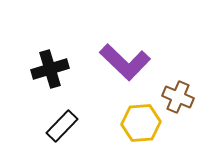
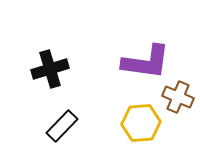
purple L-shape: moved 21 px right; rotated 36 degrees counterclockwise
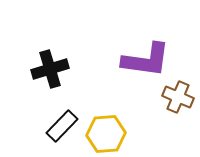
purple L-shape: moved 2 px up
yellow hexagon: moved 35 px left, 11 px down
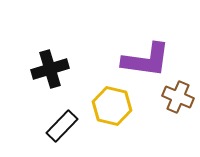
yellow hexagon: moved 6 px right, 28 px up; rotated 18 degrees clockwise
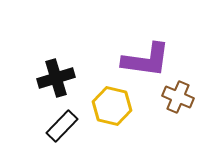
black cross: moved 6 px right, 9 px down
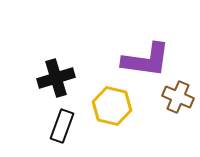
black rectangle: rotated 24 degrees counterclockwise
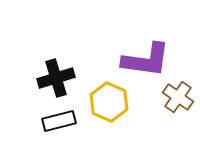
brown cross: rotated 12 degrees clockwise
yellow hexagon: moved 3 px left, 4 px up; rotated 9 degrees clockwise
black rectangle: moved 3 px left, 5 px up; rotated 56 degrees clockwise
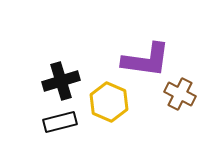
black cross: moved 5 px right, 3 px down
brown cross: moved 2 px right, 3 px up; rotated 8 degrees counterclockwise
black rectangle: moved 1 px right, 1 px down
